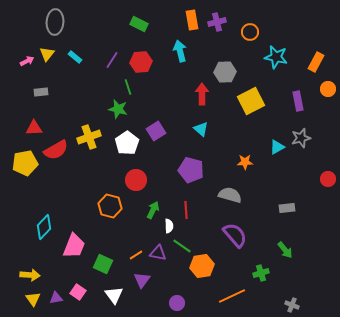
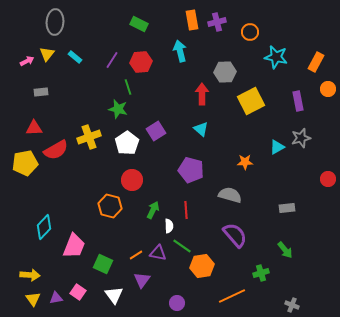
red circle at (136, 180): moved 4 px left
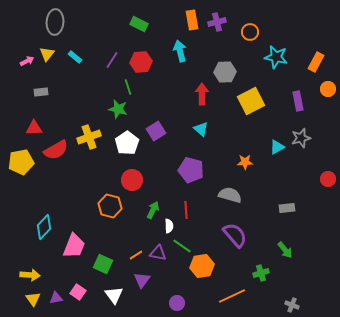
yellow pentagon at (25, 163): moved 4 px left, 1 px up
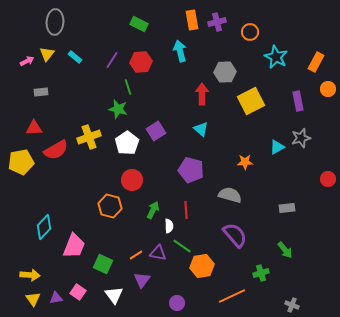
cyan star at (276, 57): rotated 15 degrees clockwise
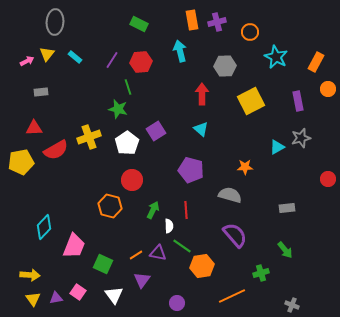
gray hexagon at (225, 72): moved 6 px up
orange star at (245, 162): moved 5 px down
